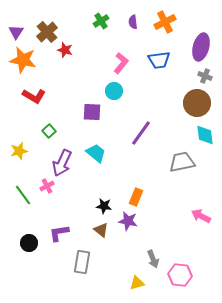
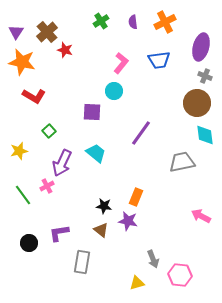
orange star: moved 1 px left, 2 px down
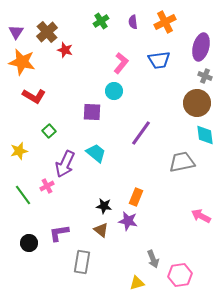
purple arrow: moved 3 px right, 1 px down
pink hexagon: rotated 15 degrees counterclockwise
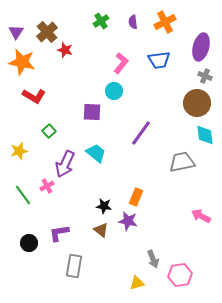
gray rectangle: moved 8 px left, 4 px down
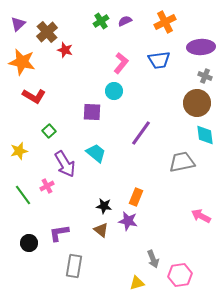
purple semicircle: moved 8 px left, 1 px up; rotated 72 degrees clockwise
purple triangle: moved 2 px right, 8 px up; rotated 14 degrees clockwise
purple ellipse: rotated 72 degrees clockwise
purple arrow: rotated 56 degrees counterclockwise
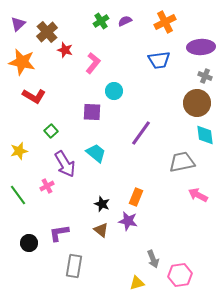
pink L-shape: moved 28 px left
green square: moved 2 px right
green line: moved 5 px left
black star: moved 2 px left, 2 px up; rotated 14 degrees clockwise
pink arrow: moved 3 px left, 21 px up
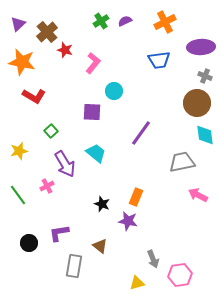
brown triangle: moved 1 px left, 16 px down
